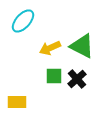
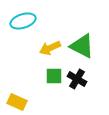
cyan ellipse: rotated 30 degrees clockwise
black cross: rotated 18 degrees counterclockwise
yellow rectangle: rotated 24 degrees clockwise
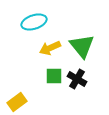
cyan ellipse: moved 11 px right, 1 px down
green triangle: rotated 24 degrees clockwise
yellow rectangle: rotated 60 degrees counterclockwise
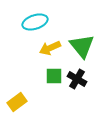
cyan ellipse: moved 1 px right
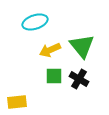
yellow arrow: moved 2 px down
black cross: moved 2 px right
yellow rectangle: rotated 30 degrees clockwise
